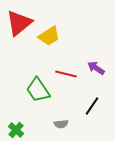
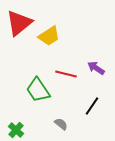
gray semicircle: rotated 136 degrees counterclockwise
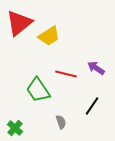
gray semicircle: moved 2 px up; rotated 32 degrees clockwise
green cross: moved 1 px left, 2 px up
